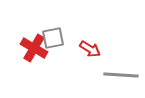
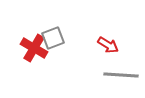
gray square: rotated 10 degrees counterclockwise
red arrow: moved 18 px right, 4 px up
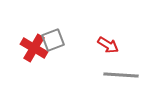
gray square: moved 2 px down
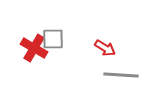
gray square: moved 1 px up; rotated 20 degrees clockwise
red arrow: moved 3 px left, 3 px down
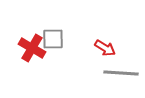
red cross: moved 2 px left
gray line: moved 2 px up
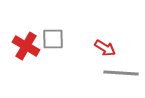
red cross: moved 6 px left, 2 px up
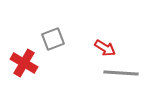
gray square: rotated 20 degrees counterclockwise
red cross: moved 2 px left, 17 px down
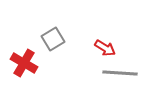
gray square: rotated 10 degrees counterclockwise
gray line: moved 1 px left
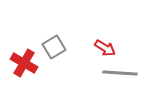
gray square: moved 1 px right, 8 px down
